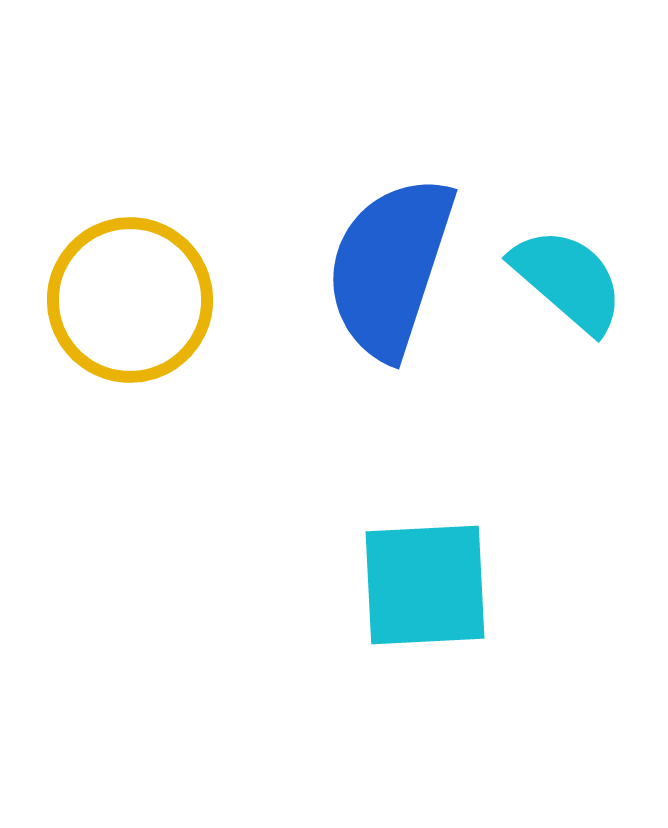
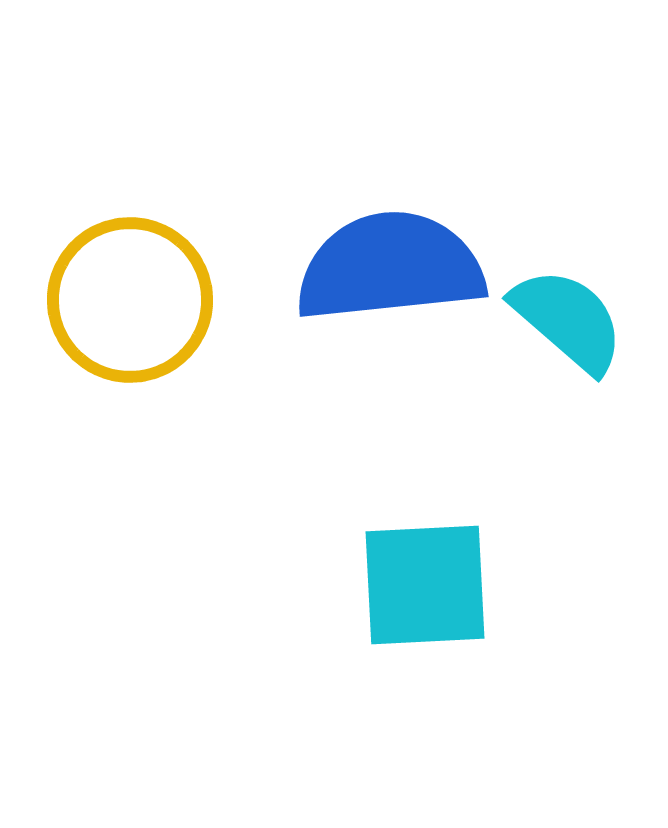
blue semicircle: rotated 66 degrees clockwise
cyan semicircle: moved 40 px down
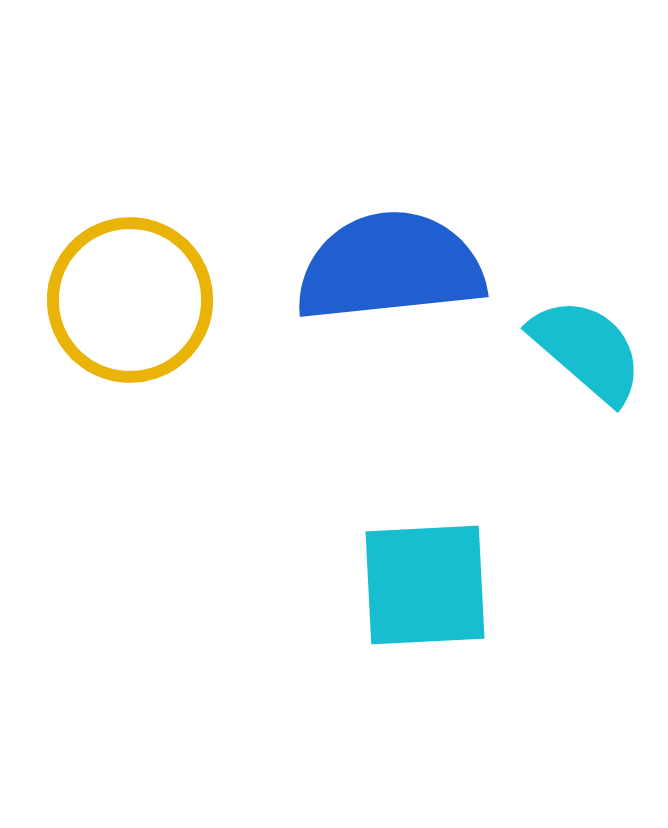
cyan semicircle: moved 19 px right, 30 px down
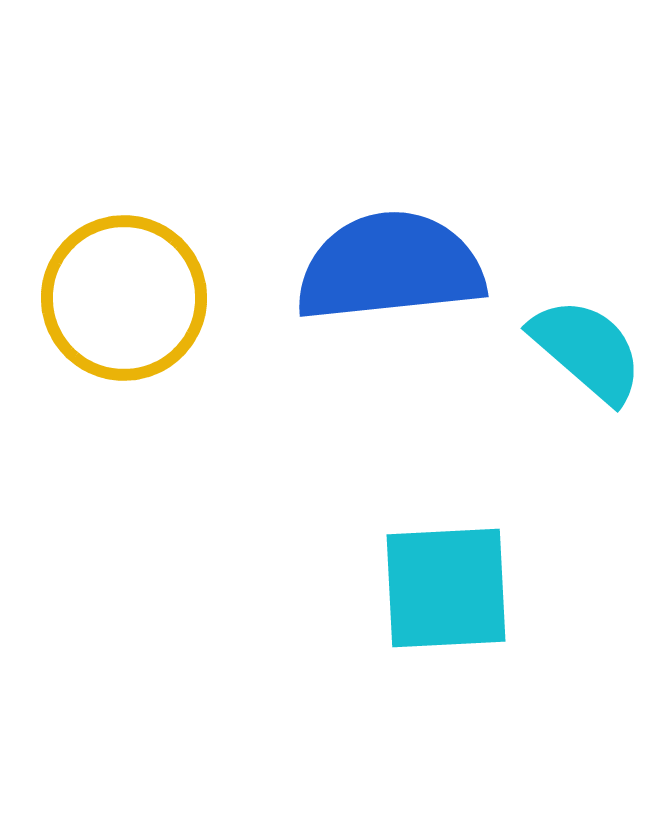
yellow circle: moved 6 px left, 2 px up
cyan square: moved 21 px right, 3 px down
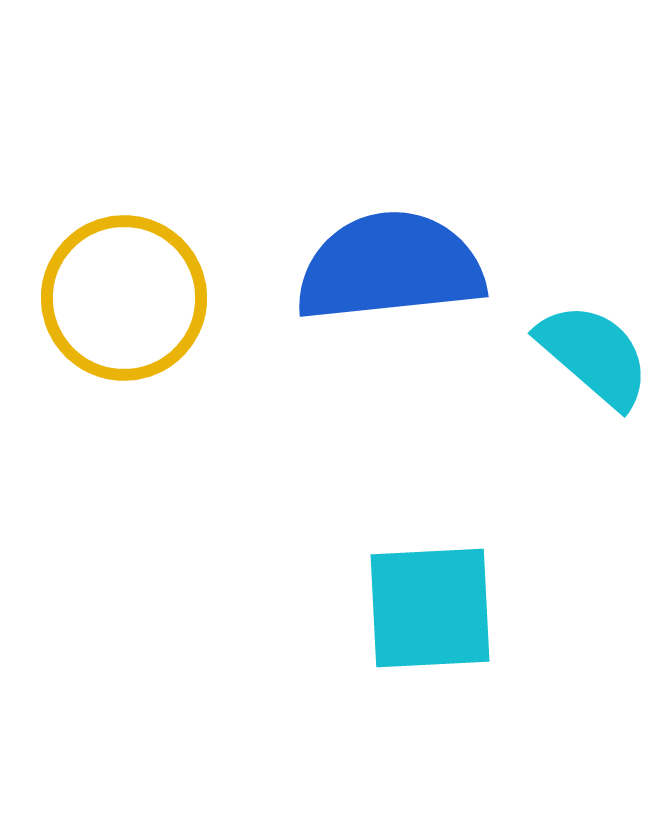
cyan semicircle: moved 7 px right, 5 px down
cyan square: moved 16 px left, 20 px down
